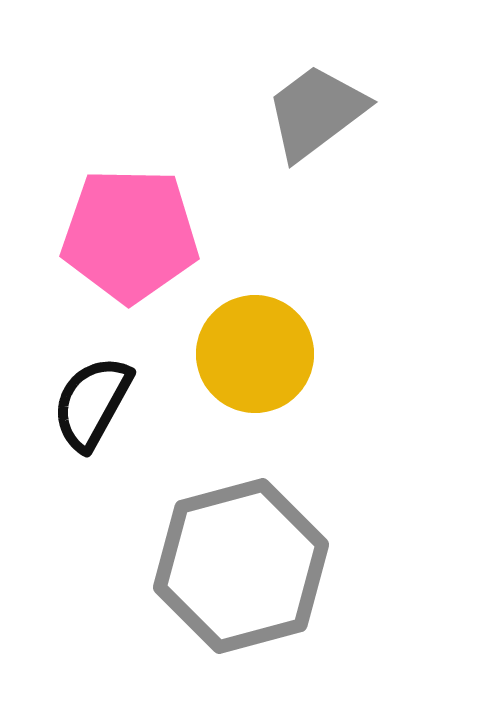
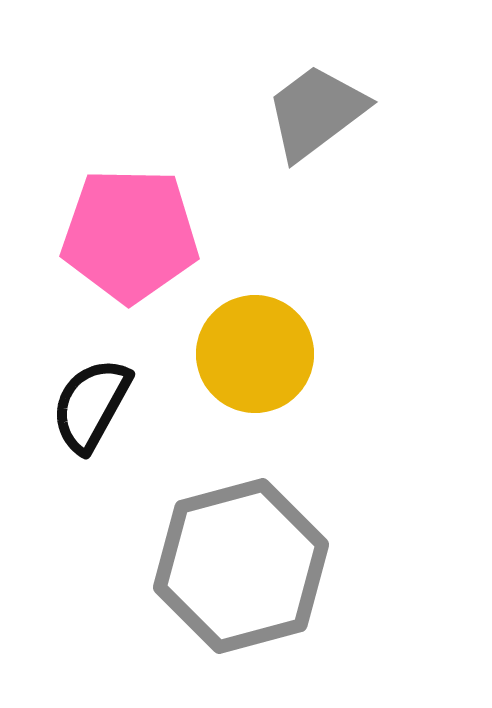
black semicircle: moved 1 px left, 2 px down
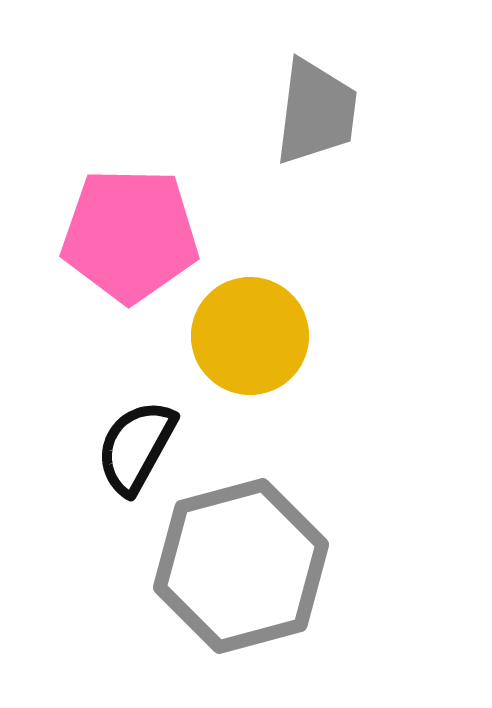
gray trapezoid: rotated 134 degrees clockwise
yellow circle: moved 5 px left, 18 px up
black semicircle: moved 45 px right, 42 px down
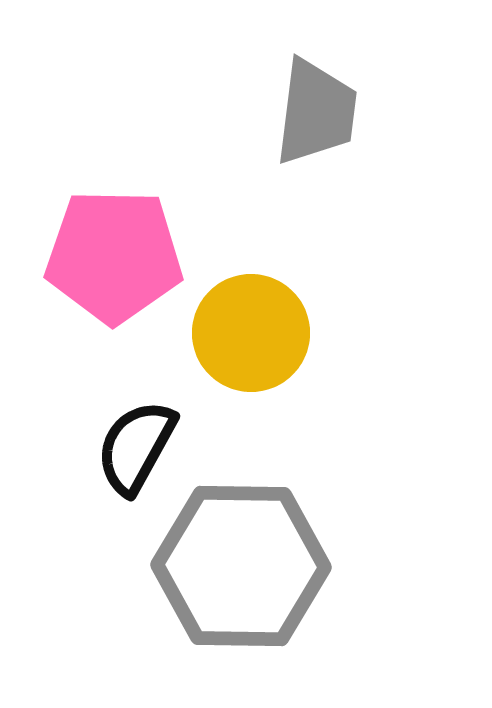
pink pentagon: moved 16 px left, 21 px down
yellow circle: moved 1 px right, 3 px up
gray hexagon: rotated 16 degrees clockwise
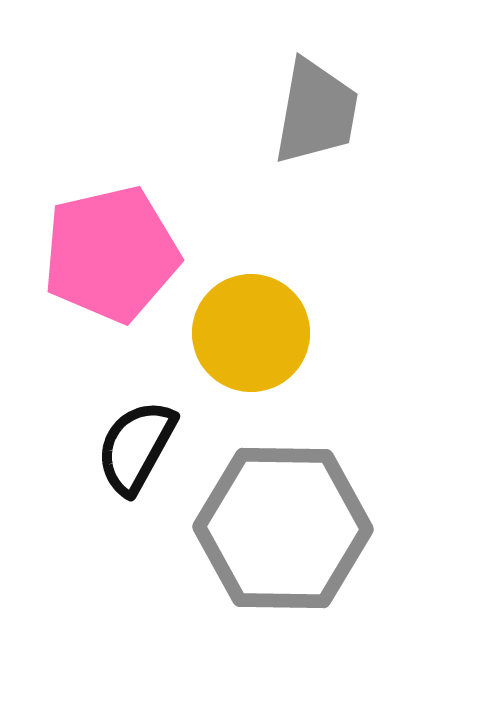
gray trapezoid: rotated 3 degrees clockwise
pink pentagon: moved 3 px left, 2 px up; rotated 14 degrees counterclockwise
gray hexagon: moved 42 px right, 38 px up
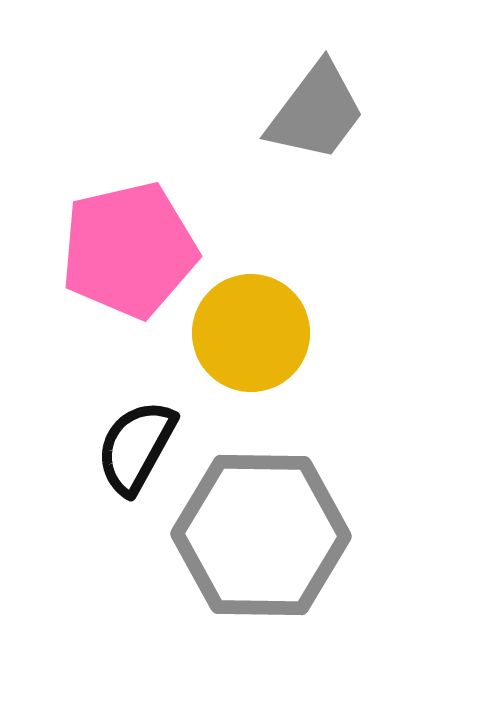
gray trapezoid: rotated 27 degrees clockwise
pink pentagon: moved 18 px right, 4 px up
gray hexagon: moved 22 px left, 7 px down
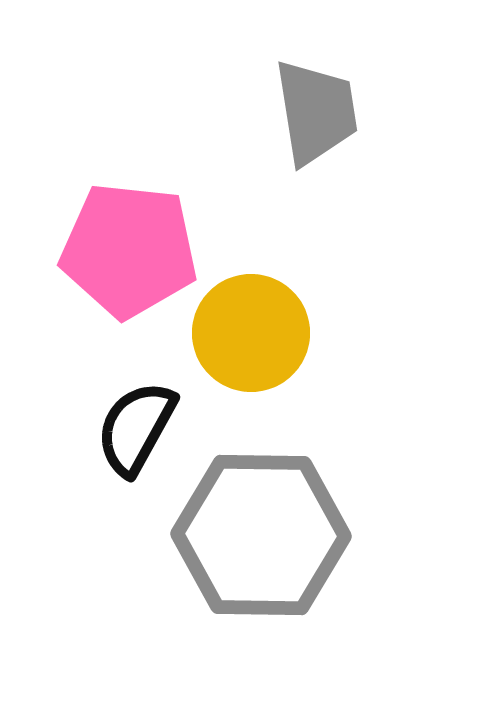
gray trapezoid: rotated 46 degrees counterclockwise
pink pentagon: rotated 19 degrees clockwise
black semicircle: moved 19 px up
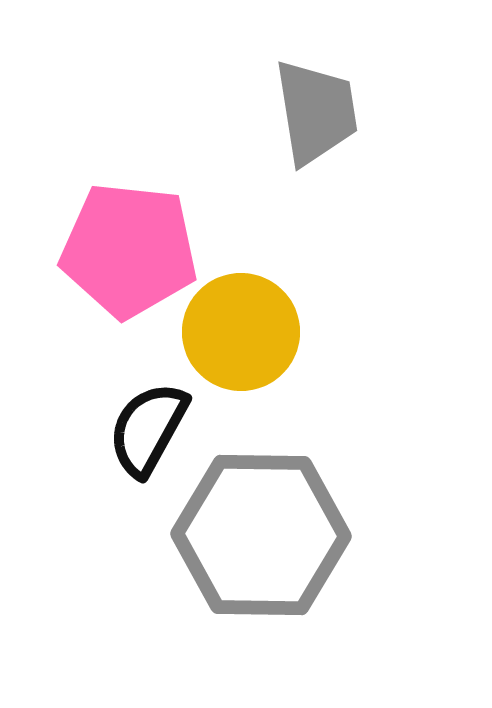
yellow circle: moved 10 px left, 1 px up
black semicircle: moved 12 px right, 1 px down
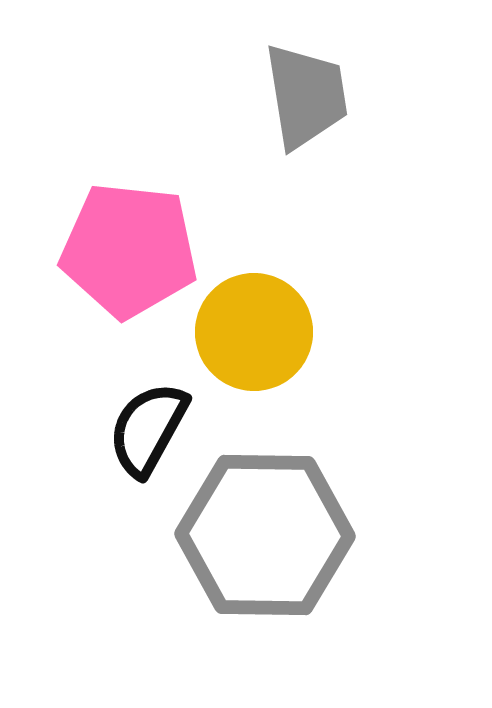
gray trapezoid: moved 10 px left, 16 px up
yellow circle: moved 13 px right
gray hexagon: moved 4 px right
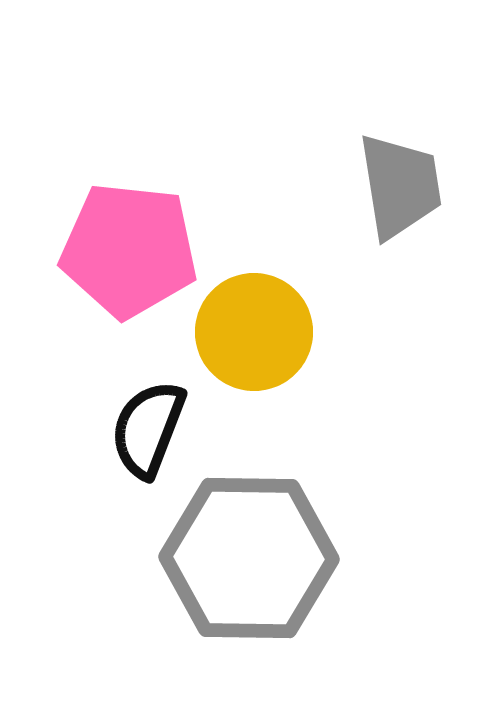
gray trapezoid: moved 94 px right, 90 px down
black semicircle: rotated 8 degrees counterclockwise
gray hexagon: moved 16 px left, 23 px down
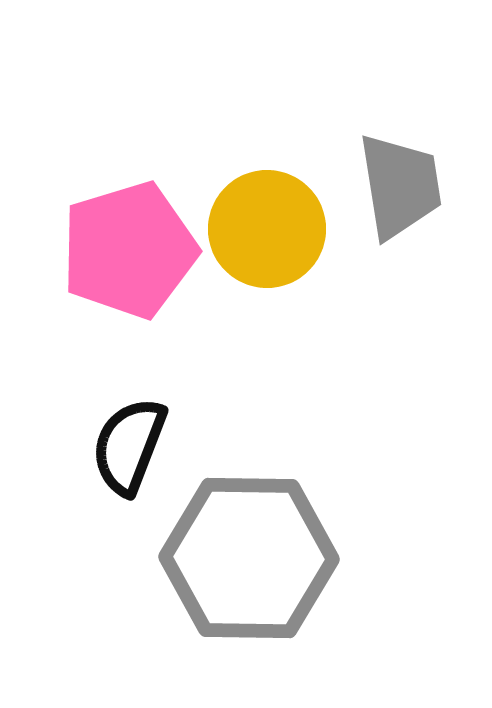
pink pentagon: rotated 23 degrees counterclockwise
yellow circle: moved 13 px right, 103 px up
black semicircle: moved 19 px left, 17 px down
